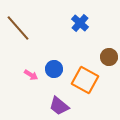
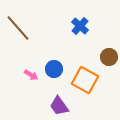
blue cross: moved 3 px down
purple trapezoid: rotated 15 degrees clockwise
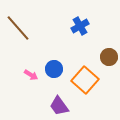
blue cross: rotated 18 degrees clockwise
orange square: rotated 12 degrees clockwise
